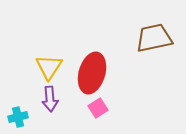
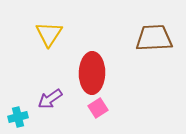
brown trapezoid: rotated 9 degrees clockwise
yellow triangle: moved 33 px up
red ellipse: rotated 15 degrees counterclockwise
purple arrow: rotated 60 degrees clockwise
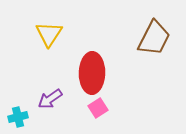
brown trapezoid: rotated 120 degrees clockwise
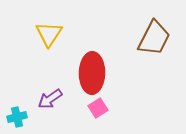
cyan cross: moved 1 px left
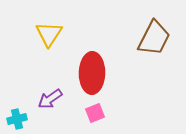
pink square: moved 3 px left, 5 px down; rotated 12 degrees clockwise
cyan cross: moved 2 px down
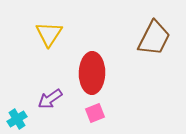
cyan cross: rotated 18 degrees counterclockwise
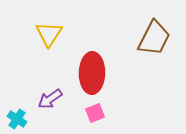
cyan cross: rotated 24 degrees counterclockwise
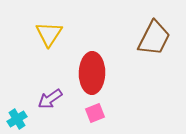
cyan cross: rotated 24 degrees clockwise
